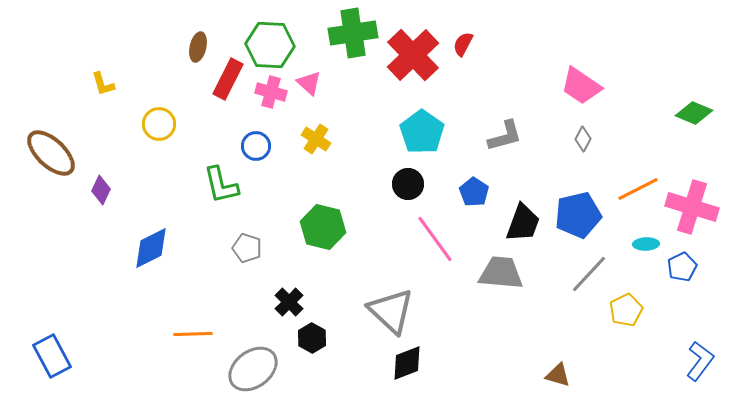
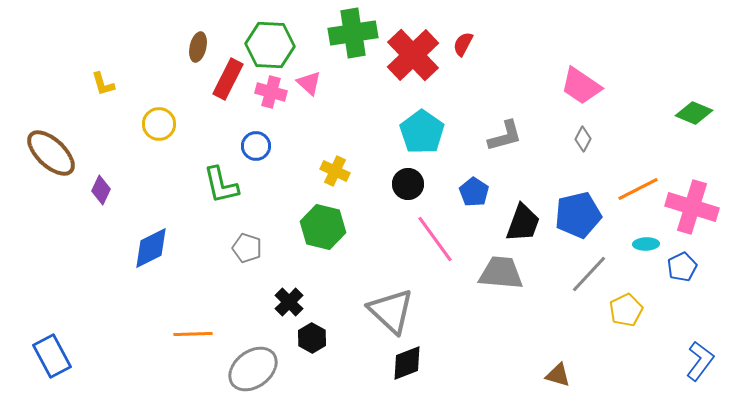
yellow cross at (316, 139): moved 19 px right, 32 px down; rotated 8 degrees counterclockwise
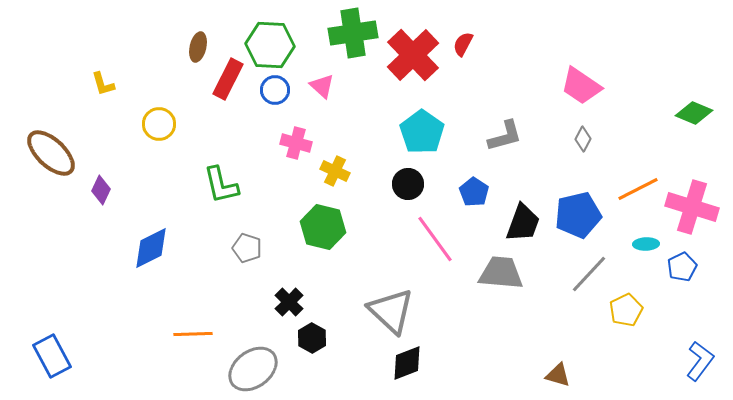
pink triangle at (309, 83): moved 13 px right, 3 px down
pink cross at (271, 92): moved 25 px right, 51 px down
blue circle at (256, 146): moved 19 px right, 56 px up
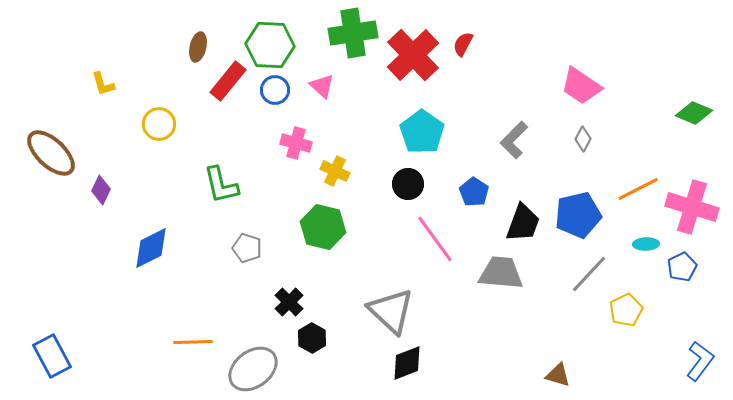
red rectangle at (228, 79): moved 2 px down; rotated 12 degrees clockwise
gray L-shape at (505, 136): moved 9 px right, 4 px down; rotated 150 degrees clockwise
orange line at (193, 334): moved 8 px down
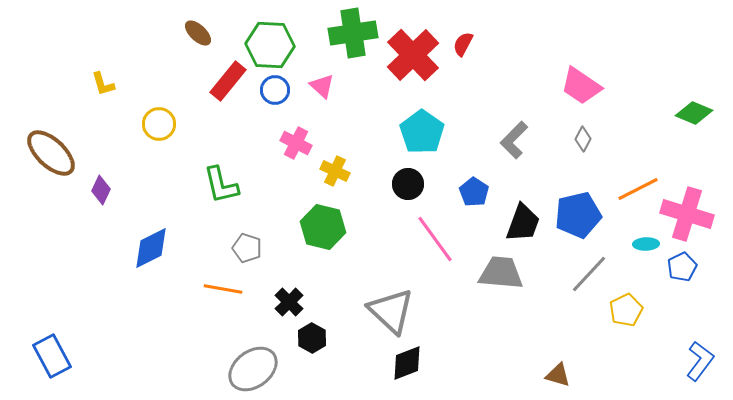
brown ellipse at (198, 47): moved 14 px up; rotated 60 degrees counterclockwise
pink cross at (296, 143): rotated 12 degrees clockwise
pink cross at (692, 207): moved 5 px left, 7 px down
orange line at (193, 342): moved 30 px right, 53 px up; rotated 12 degrees clockwise
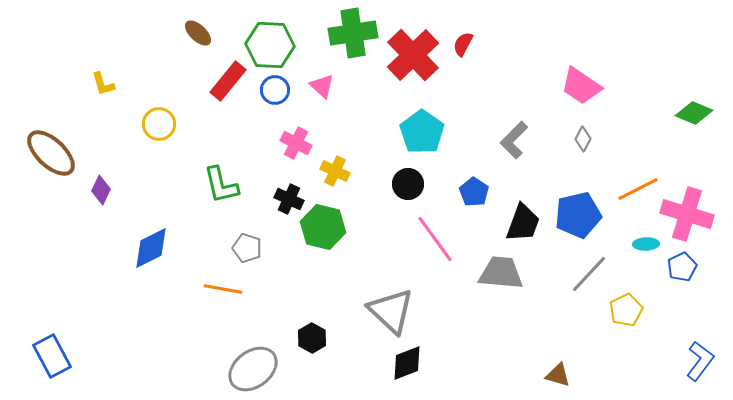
black cross at (289, 302): moved 103 px up; rotated 20 degrees counterclockwise
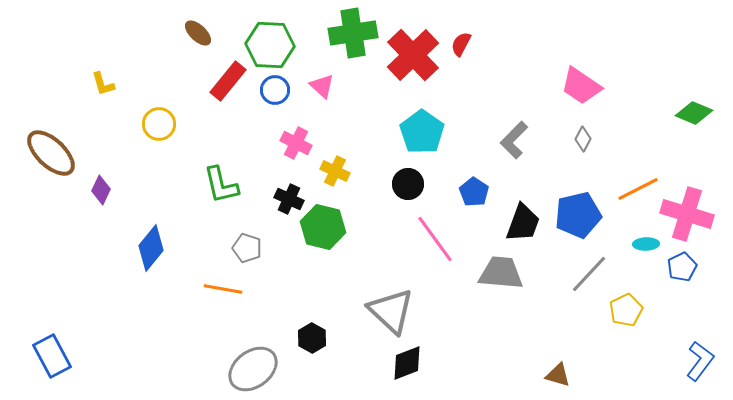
red semicircle at (463, 44): moved 2 px left
blue diamond at (151, 248): rotated 24 degrees counterclockwise
